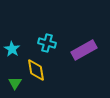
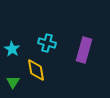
purple rectangle: rotated 45 degrees counterclockwise
green triangle: moved 2 px left, 1 px up
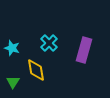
cyan cross: moved 2 px right; rotated 30 degrees clockwise
cyan star: moved 1 px up; rotated 14 degrees counterclockwise
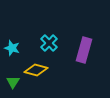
yellow diamond: rotated 65 degrees counterclockwise
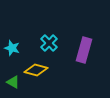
green triangle: rotated 32 degrees counterclockwise
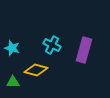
cyan cross: moved 3 px right, 2 px down; rotated 18 degrees counterclockwise
green triangle: rotated 32 degrees counterclockwise
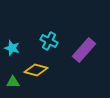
cyan cross: moved 3 px left, 4 px up
purple rectangle: rotated 25 degrees clockwise
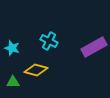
purple rectangle: moved 10 px right, 3 px up; rotated 20 degrees clockwise
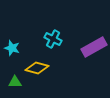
cyan cross: moved 4 px right, 2 px up
yellow diamond: moved 1 px right, 2 px up
green triangle: moved 2 px right
